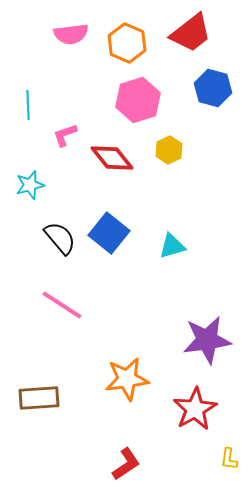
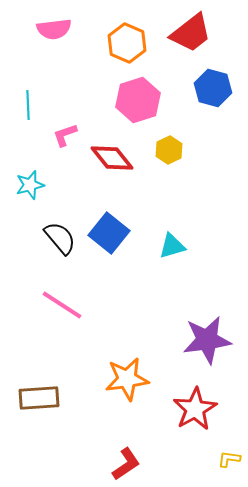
pink semicircle: moved 17 px left, 5 px up
yellow L-shape: rotated 90 degrees clockwise
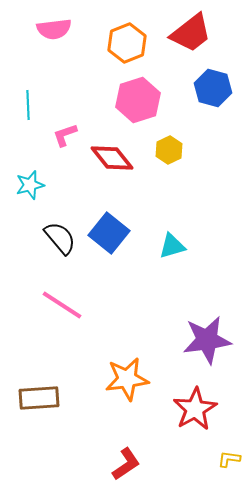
orange hexagon: rotated 15 degrees clockwise
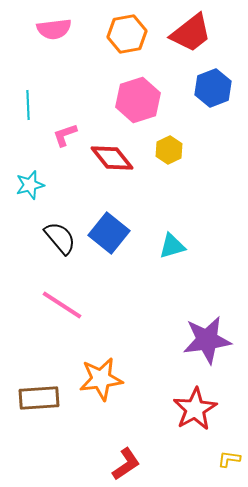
orange hexagon: moved 9 px up; rotated 12 degrees clockwise
blue hexagon: rotated 24 degrees clockwise
orange star: moved 26 px left
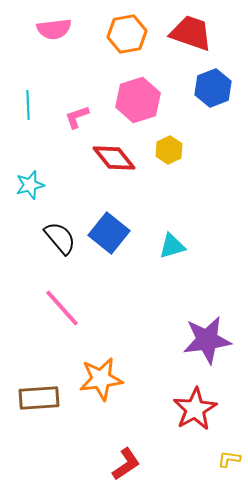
red trapezoid: rotated 123 degrees counterclockwise
pink L-shape: moved 12 px right, 18 px up
red diamond: moved 2 px right
pink line: moved 3 px down; rotated 15 degrees clockwise
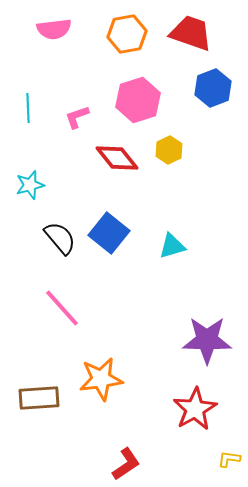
cyan line: moved 3 px down
red diamond: moved 3 px right
purple star: rotated 9 degrees clockwise
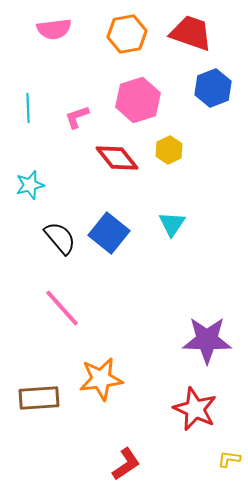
cyan triangle: moved 22 px up; rotated 40 degrees counterclockwise
red star: rotated 18 degrees counterclockwise
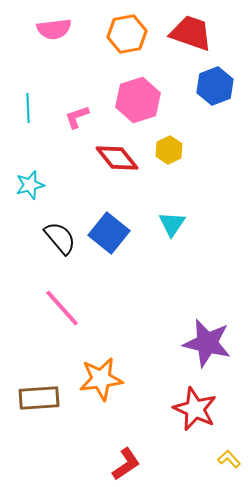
blue hexagon: moved 2 px right, 2 px up
purple star: moved 3 px down; rotated 12 degrees clockwise
yellow L-shape: rotated 40 degrees clockwise
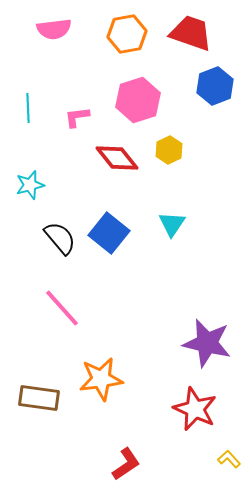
pink L-shape: rotated 12 degrees clockwise
brown rectangle: rotated 12 degrees clockwise
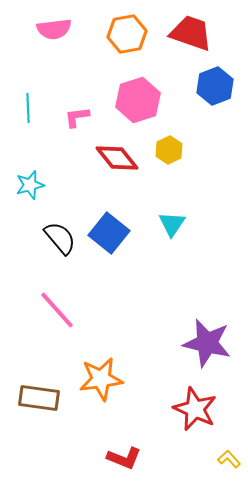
pink line: moved 5 px left, 2 px down
red L-shape: moved 2 px left, 6 px up; rotated 56 degrees clockwise
